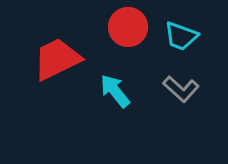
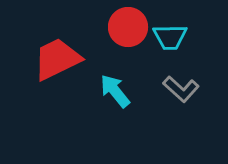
cyan trapezoid: moved 11 px left, 1 px down; rotated 21 degrees counterclockwise
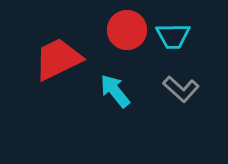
red circle: moved 1 px left, 3 px down
cyan trapezoid: moved 3 px right, 1 px up
red trapezoid: moved 1 px right
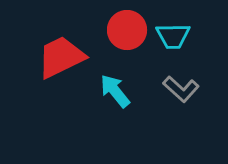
red trapezoid: moved 3 px right, 2 px up
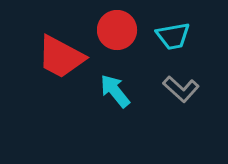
red circle: moved 10 px left
cyan trapezoid: rotated 9 degrees counterclockwise
red trapezoid: rotated 126 degrees counterclockwise
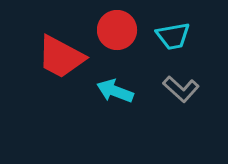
cyan arrow: rotated 30 degrees counterclockwise
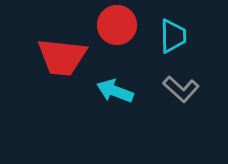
red circle: moved 5 px up
cyan trapezoid: rotated 81 degrees counterclockwise
red trapezoid: moved 1 px right; rotated 22 degrees counterclockwise
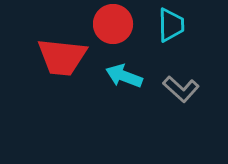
red circle: moved 4 px left, 1 px up
cyan trapezoid: moved 2 px left, 11 px up
cyan arrow: moved 9 px right, 15 px up
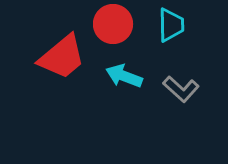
red trapezoid: rotated 46 degrees counterclockwise
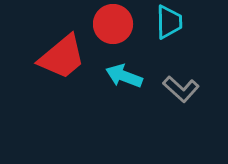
cyan trapezoid: moved 2 px left, 3 px up
